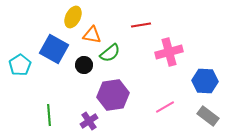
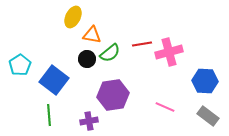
red line: moved 1 px right, 19 px down
blue square: moved 31 px down; rotated 8 degrees clockwise
black circle: moved 3 px right, 6 px up
pink line: rotated 54 degrees clockwise
purple cross: rotated 24 degrees clockwise
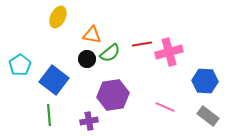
yellow ellipse: moved 15 px left
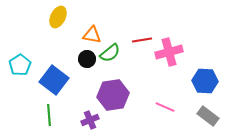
red line: moved 4 px up
purple cross: moved 1 px right, 1 px up; rotated 12 degrees counterclockwise
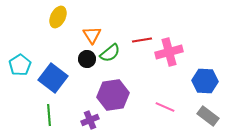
orange triangle: rotated 48 degrees clockwise
blue square: moved 1 px left, 2 px up
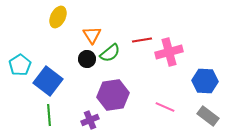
blue square: moved 5 px left, 3 px down
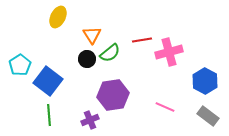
blue hexagon: rotated 25 degrees clockwise
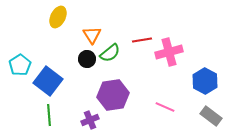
gray rectangle: moved 3 px right
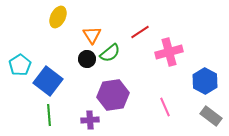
red line: moved 2 px left, 8 px up; rotated 24 degrees counterclockwise
pink line: rotated 42 degrees clockwise
purple cross: rotated 18 degrees clockwise
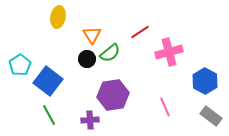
yellow ellipse: rotated 15 degrees counterclockwise
green line: rotated 25 degrees counterclockwise
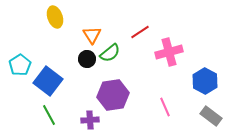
yellow ellipse: moved 3 px left; rotated 30 degrees counterclockwise
